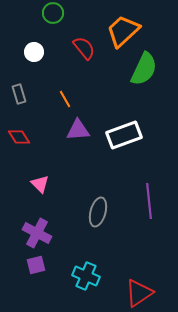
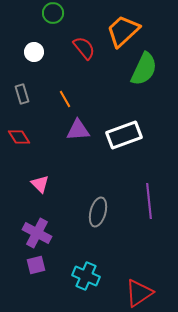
gray rectangle: moved 3 px right
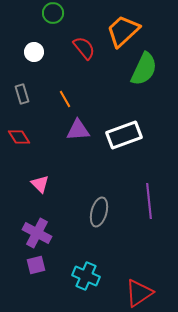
gray ellipse: moved 1 px right
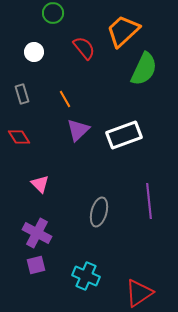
purple triangle: rotated 40 degrees counterclockwise
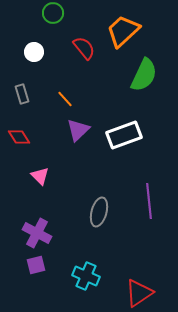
green semicircle: moved 6 px down
orange line: rotated 12 degrees counterclockwise
pink triangle: moved 8 px up
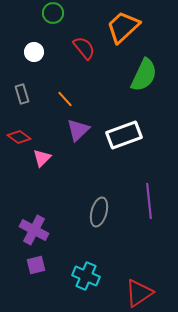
orange trapezoid: moved 4 px up
red diamond: rotated 20 degrees counterclockwise
pink triangle: moved 2 px right, 18 px up; rotated 30 degrees clockwise
purple cross: moved 3 px left, 3 px up
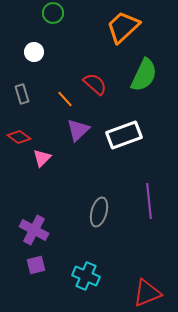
red semicircle: moved 11 px right, 36 px down; rotated 10 degrees counterclockwise
red triangle: moved 8 px right; rotated 12 degrees clockwise
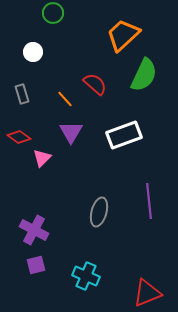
orange trapezoid: moved 8 px down
white circle: moved 1 px left
purple triangle: moved 7 px left, 2 px down; rotated 15 degrees counterclockwise
